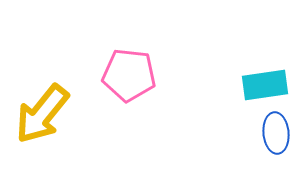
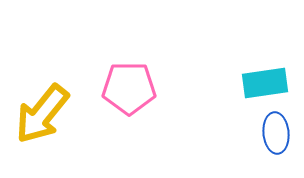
pink pentagon: moved 13 px down; rotated 6 degrees counterclockwise
cyan rectangle: moved 2 px up
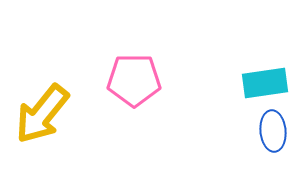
pink pentagon: moved 5 px right, 8 px up
blue ellipse: moved 3 px left, 2 px up
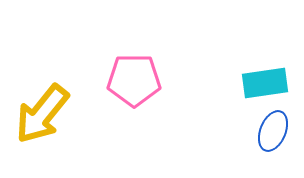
blue ellipse: rotated 27 degrees clockwise
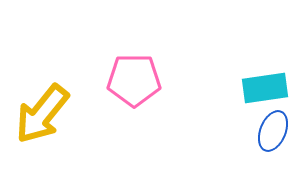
cyan rectangle: moved 5 px down
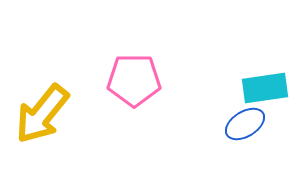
blue ellipse: moved 28 px left, 7 px up; rotated 36 degrees clockwise
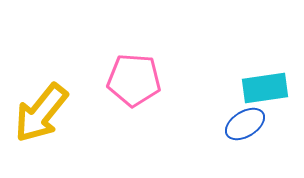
pink pentagon: rotated 4 degrees clockwise
yellow arrow: moved 1 px left, 1 px up
